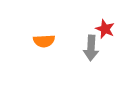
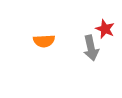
gray arrow: rotated 15 degrees counterclockwise
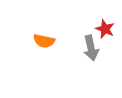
orange semicircle: rotated 15 degrees clockwise
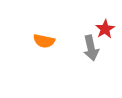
red star: rotated 18 degrees clockwise
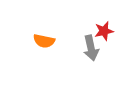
red star: moved 1 px left, 2 px down; rotated 18 degrees clockwise
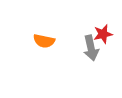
red star: moved 1 px left, 3 px down
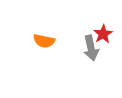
red star: rotated 18 degrees counterclockwise
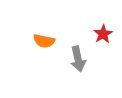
gray arrow: moved 13 px left, 11 px down
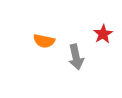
gray arrow: moved 2 px left, 2 px up
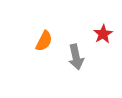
orange semicircle: rotated 75 degrees counterclockwise
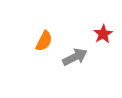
gray arrow: moved 1 px left; rotated 105 degrees counterclockwise
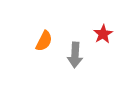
gray arrow: moved 2 px up; rotated 120 degrees clockwise
